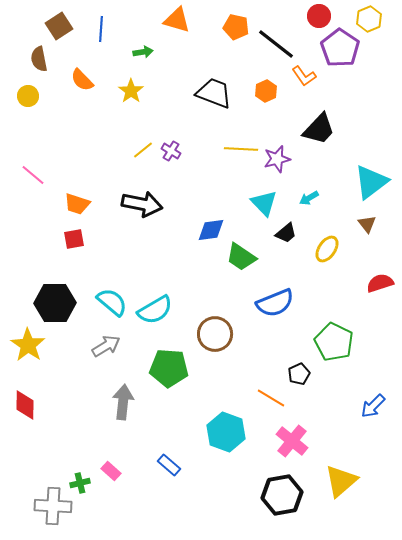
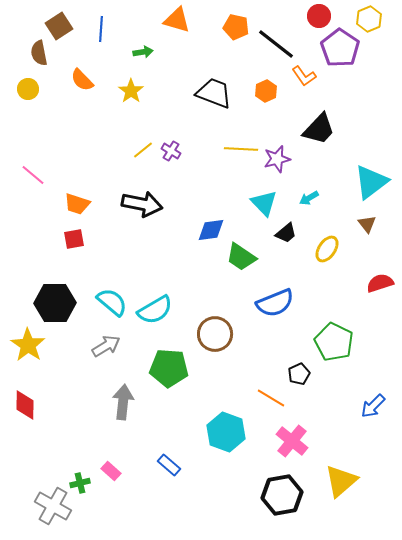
brown semicircle at (39, 59): moved 6 px up
yellow circle at (28, 96): moved 7 px up
gray cross at (53, 506): rotated 27 degrees clockwise
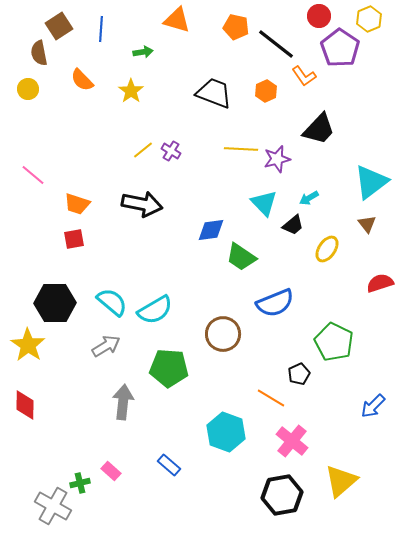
black trapezoid at (286, 233): moved 7 px right, 8 px up
brown circle at (215, 334): moved 8 px right
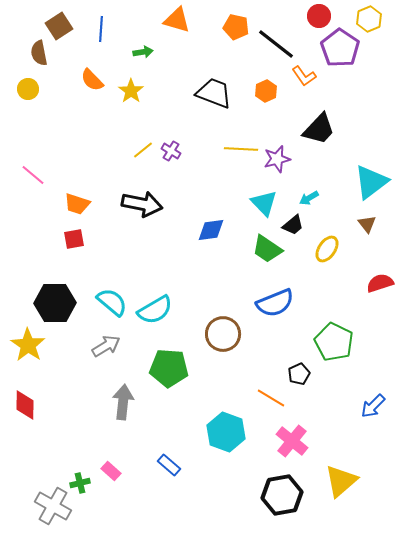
orange semicircle at (82, 80): moved 10 px right
green trapezoid at (241, 257): moved 26 px right, 8 px up
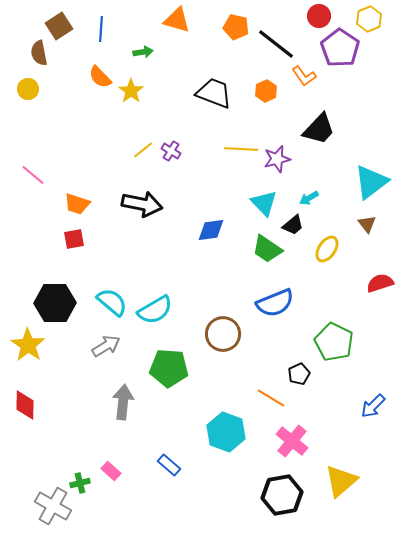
orange semicircle at (92, 80): moved 8 px right, 3 px up
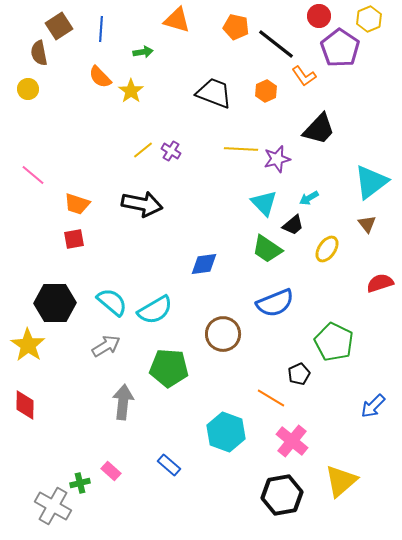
blue diamond at (211, 230): moved 7 px left, 34 px down
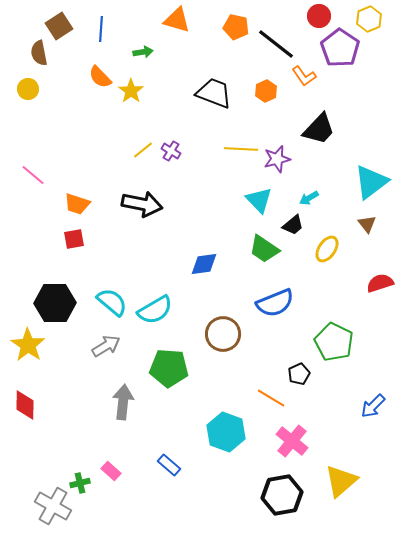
cyan triangle at (264, 203): moved 5 px left, 3 px up
green trapezoid at (267, 249): moved 3 px left
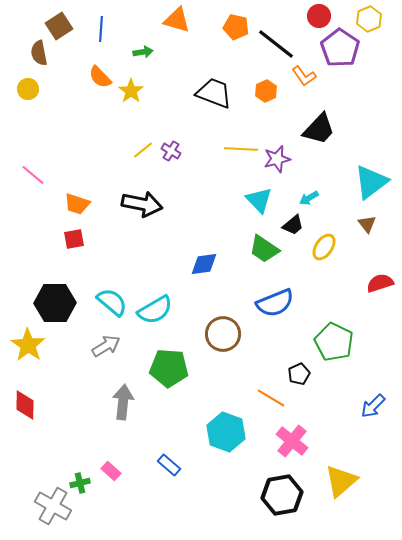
yellow ellipse at (327, 249): moved 3 px left, 2 px up
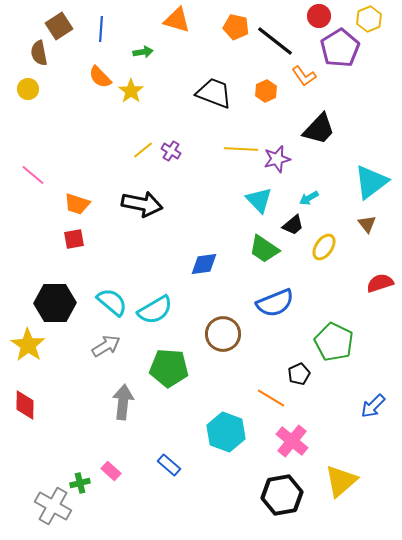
black line at (276, 44): moved 1 px left, 3 px up
purple pentagon at (340, 48): rotated 6 degrees clockwise
